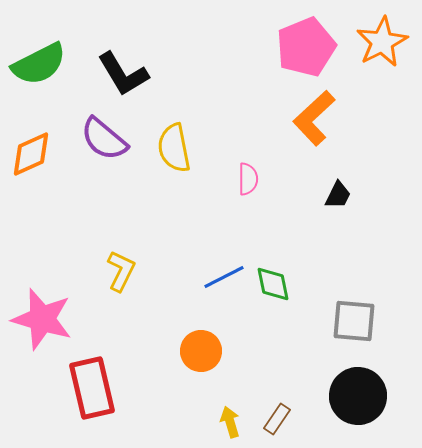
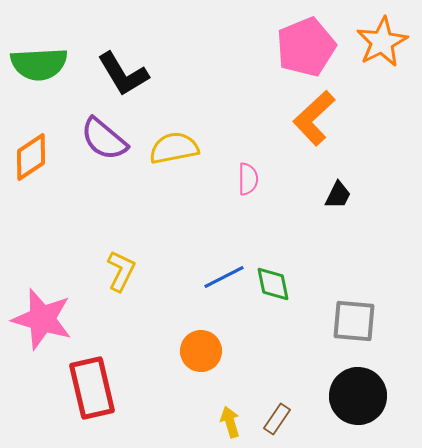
green semicircle: rotated 24 degrees clockwise
yellow semicircle: rotated 90 degrees clockwise
orange diamond: moved 3 px down; rotated 9 degrees counterclockwise
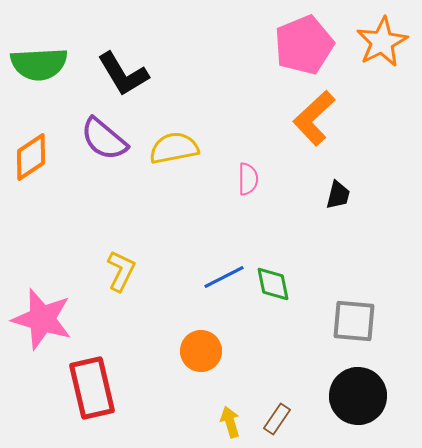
pink pentagon: moved 2 px left, 2 px up
black trapezoid: rotated 12 degrees counterclockwise
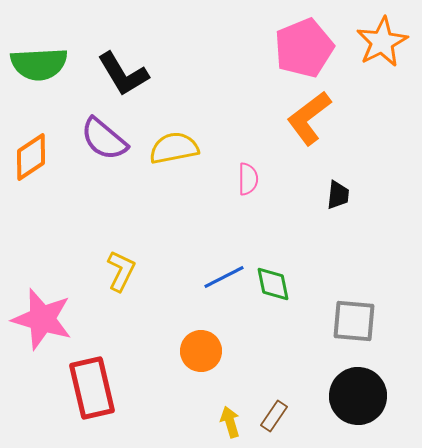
pink pentagon: moved 3 px down
orange L-shape: moved 5 px left; rotated 6 degrees clockwise
black trapezoid: rotated 8 degrees counterclockwise
brown rectangle: moved 3 px left, 3 px up
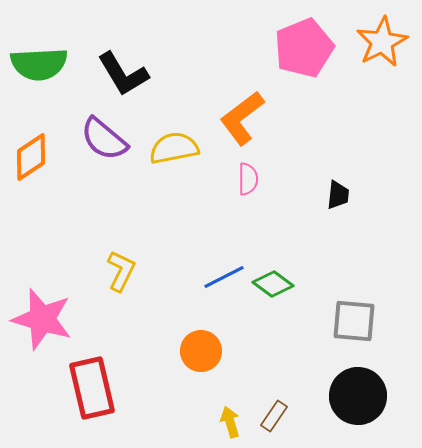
orange L-shape: moved 67 px left
green diamond: rotated 42 degrees counterclockwise
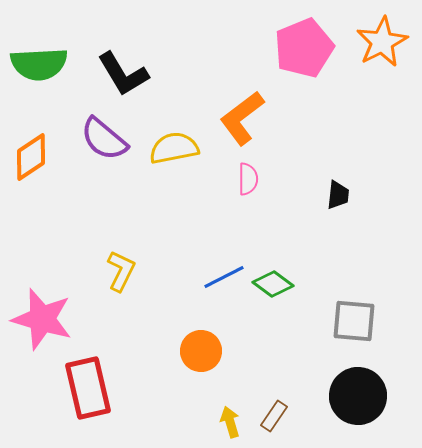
red rectangle: moved 4 px left
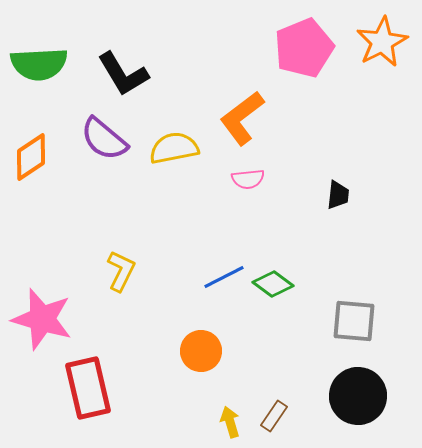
pink semicircle: rotated 84 degrees clockwise
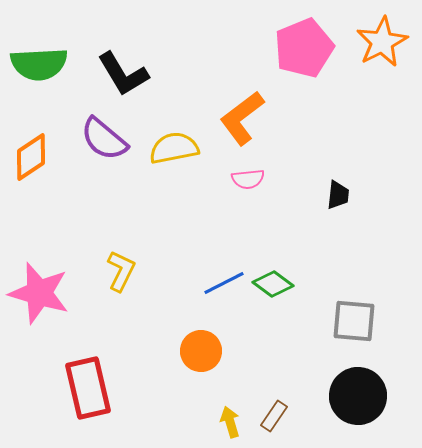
blue line: moved 6 px down
pink star: moved 3 px left, 26 px up
